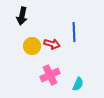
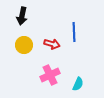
yellow circle: moved 8 px left, 1 px up
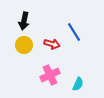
black arrow: moved 2 px right, 5 px down
blue line: rotated 30 degrees counterclockwise
